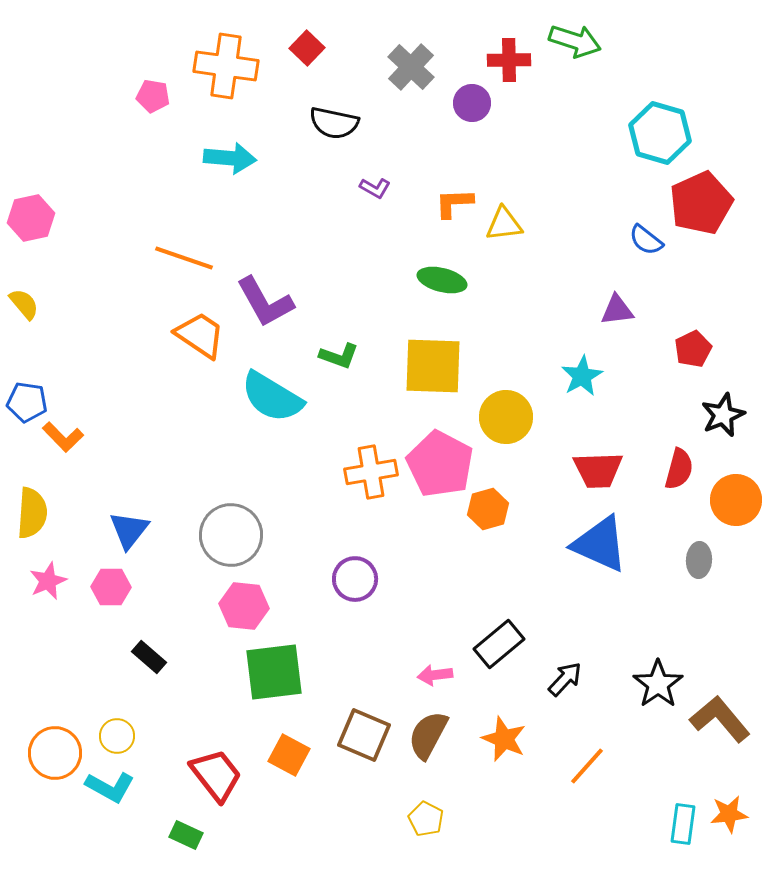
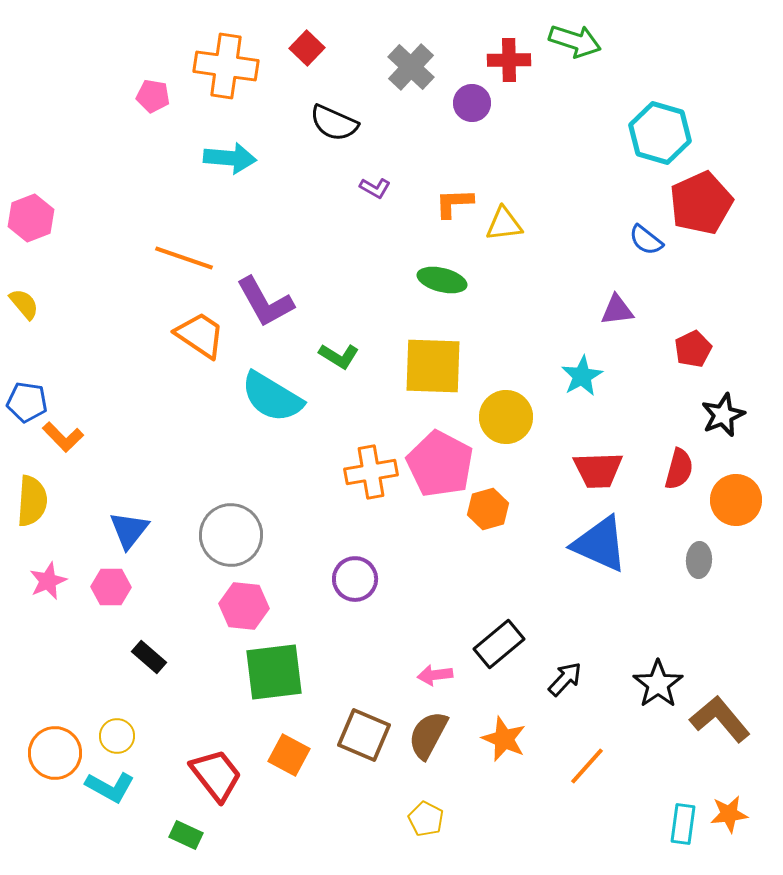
black semicircle at (334, 123): rotated 12 degrees clockwise
pink hexagon at (31, 218): rotated 9 degrees counterclockwise
green L-shape at (339, 356): rotated 12 degrees clockwise
yellow semicircle at (32, 513): moved 12 px up
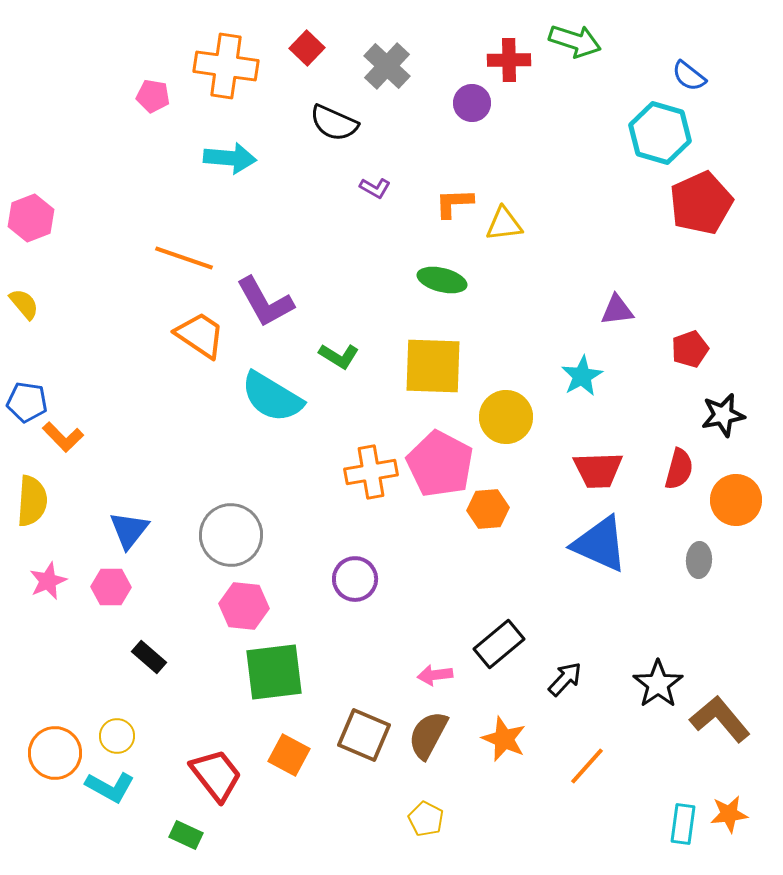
gray cross at (411, 67): moved 24 px left, 1 px up
blue semicircle at (646, 240): moved 43 px right, 164 px up
red pentagon at (693, 349): moved 3 px left; rotated 6 degrees clockwise
black star at (723, 415): rotated 12 degrees clockwise
orange hexagon at (488, 509): rotated 12 degrees clockwise
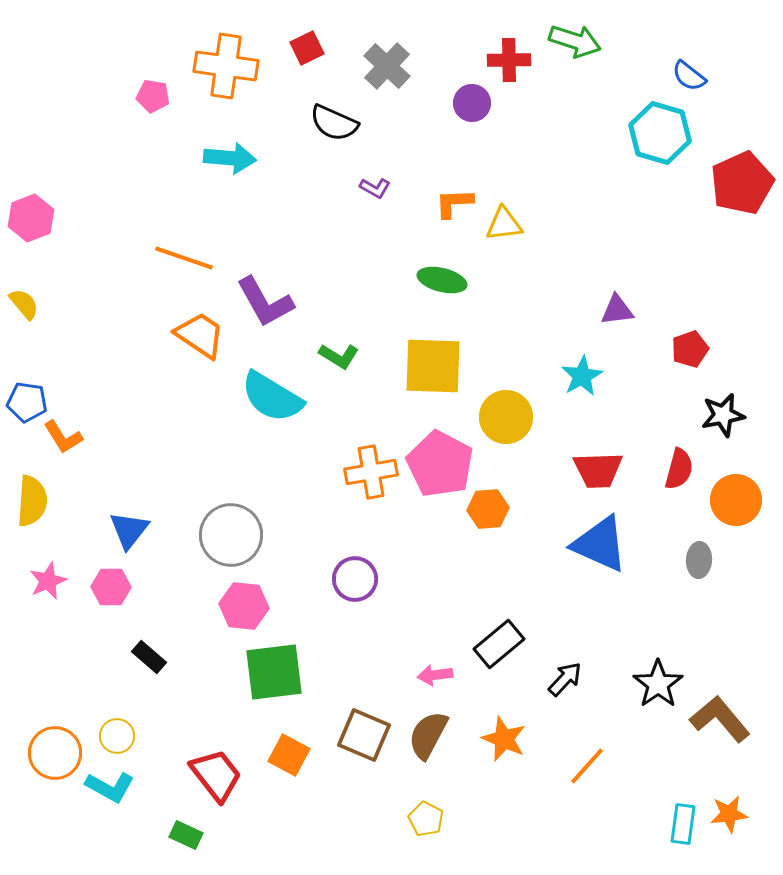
red square at (307, 48): rotated 20 degrees clockwise
red pentagon at (701, 203): moved 41 px right, 20 px up
orange L-shape at (63, 437): rotated 12 degrees clockwise
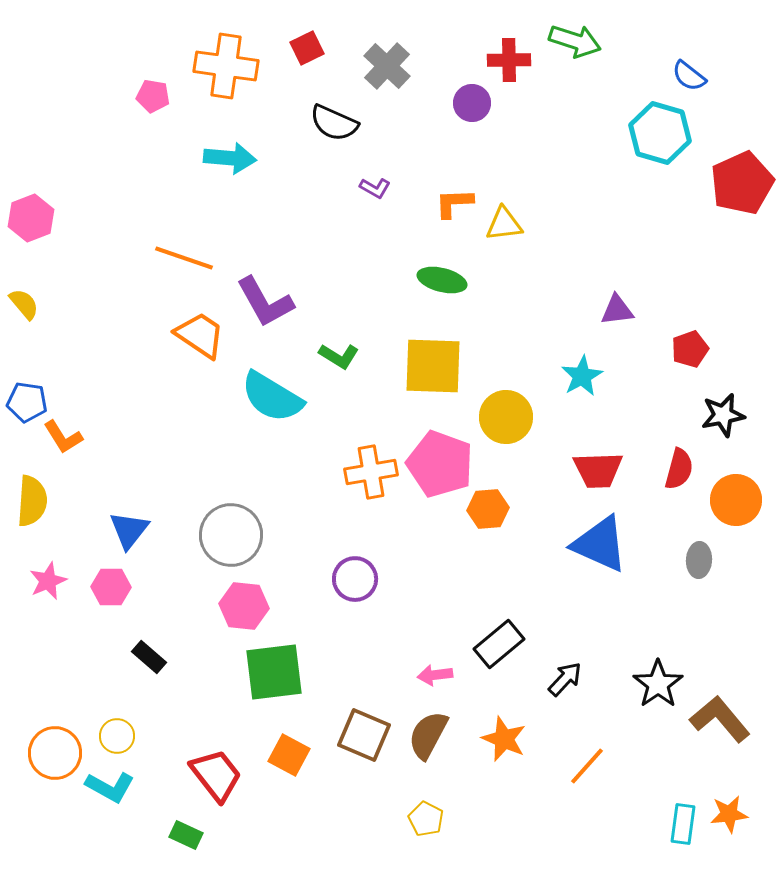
pink pentagon at (440, 464): rotated 8 degrees counterclockwise
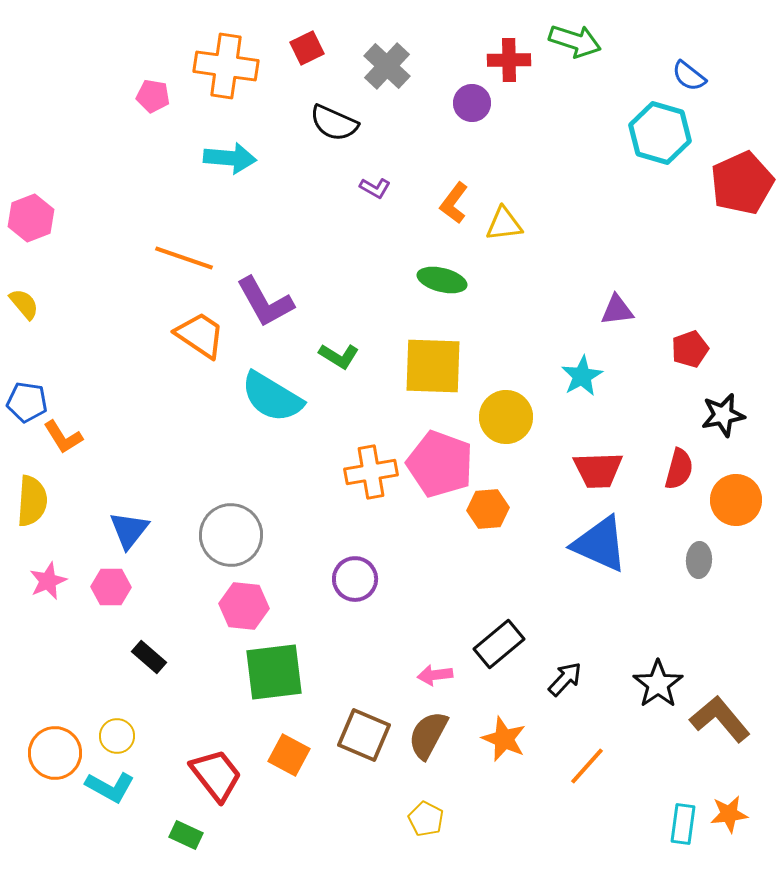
orange L-shape at (454, 203): rotated 51 degrees counterclockwise
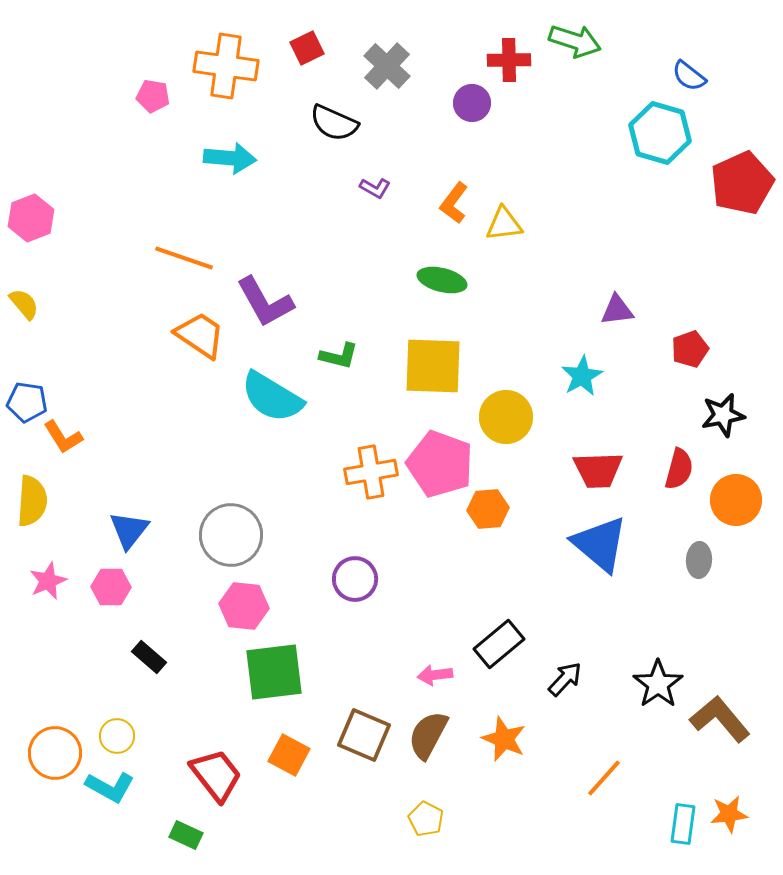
green L-shape at (339, 356): rotated 18 degrees counterclockwise
blue triangle at (600, 544): rotated 16 degrees clockwise
orange line at (587, 766): moved 17 px right, 12 px down
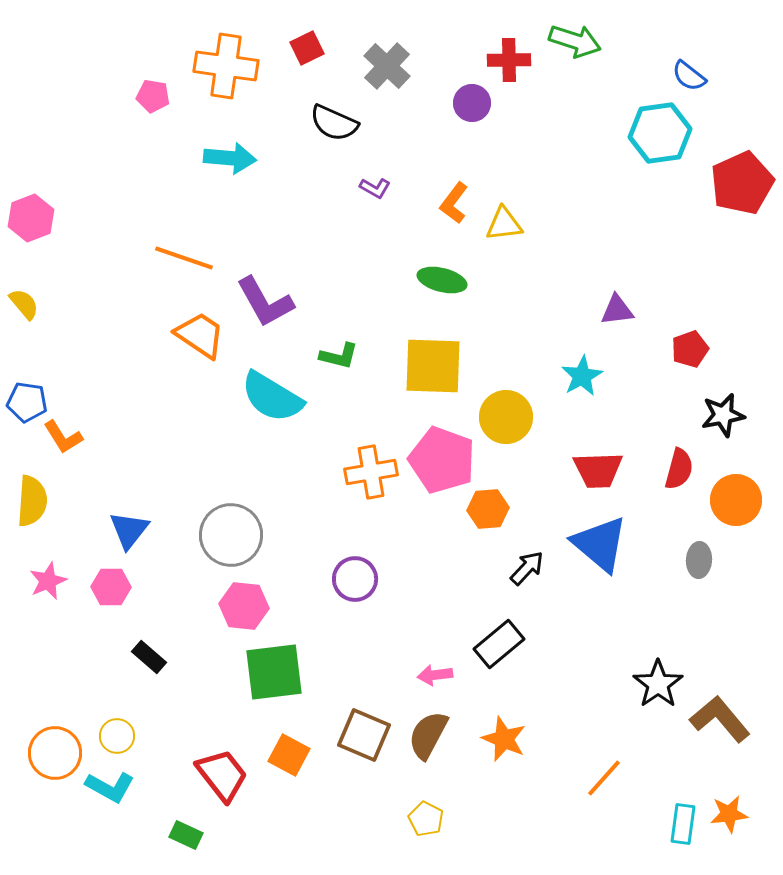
cyan hexagon at (660, 133): rotated 24 degrees counterclockwise
pink pentagon at (440, 464): moved 2 px right, 4 px up
black arrow at (565, 679): moved 38 px left, 111 px up
red trapezoid at (216, 775): moved 6 px right
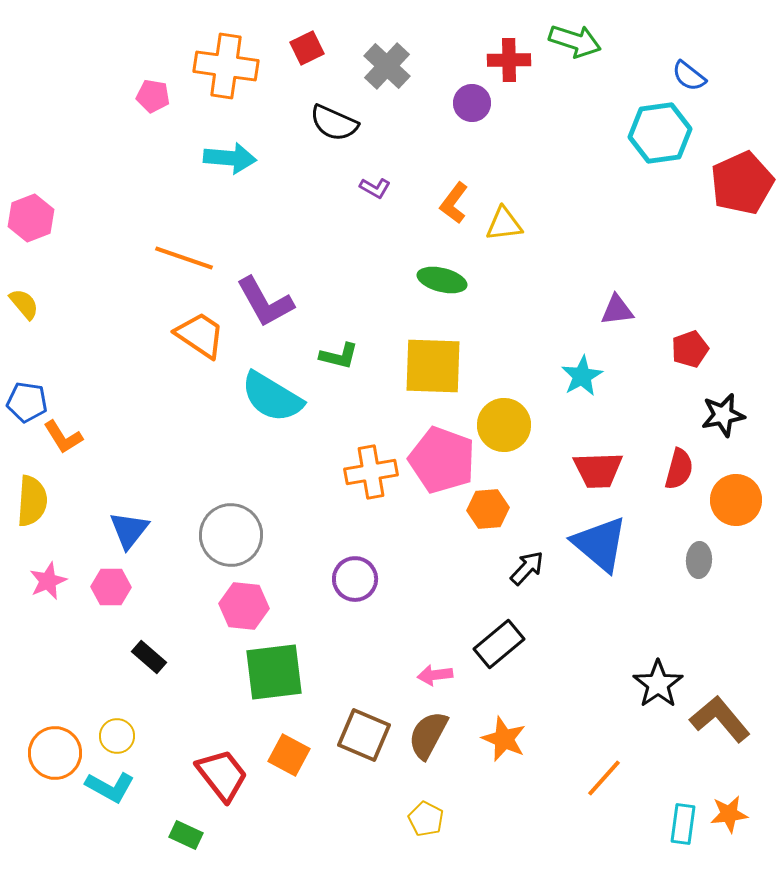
yellow circle at (506, 417): moved 2 px left, 8 px down
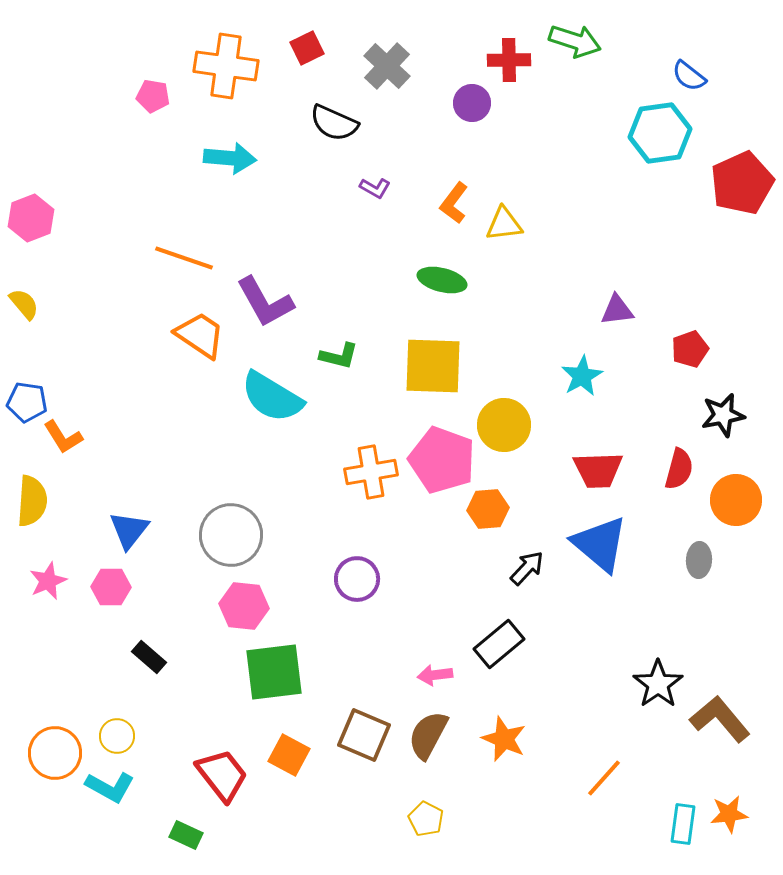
purple circle at (355, 579): moved 2 px right
